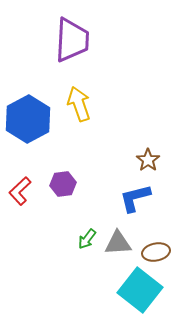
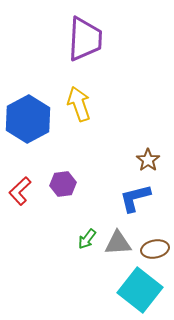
purple trapezoid: moved 13 px right, 1 px up
brown ellipse: moved 1 px left, 3 px up
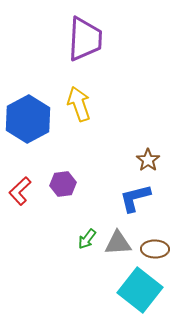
brown ellipse: rotated 12 degrees clockwise
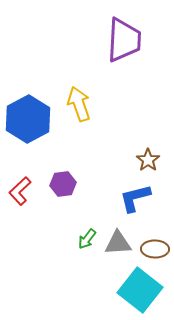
purple trapezoid: moved 39 px right, 1 px down
